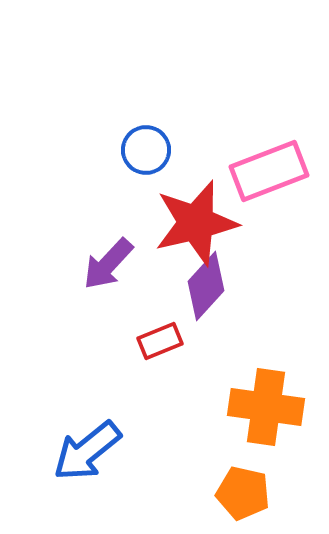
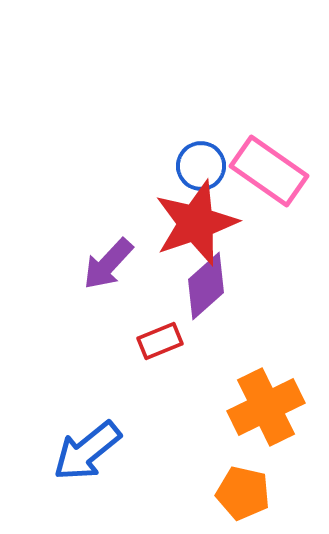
blue circle: moved 55 px right, 16 px down
pink rectangle: rotated 56 degrees clockwise
red star: rotated 6 degrees counterclockwise
purple diamond: rotated 6 degrees clockwise
orange cross: rotated 34 degrees counterclockwise
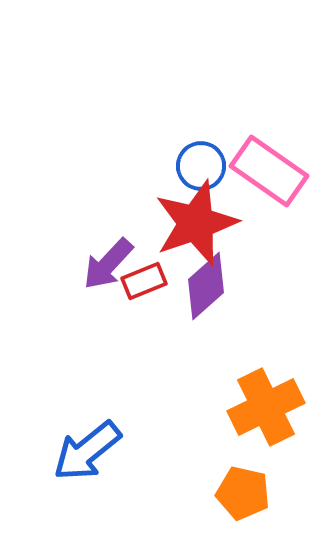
red rectangle: moved 16 px left, 60 px up
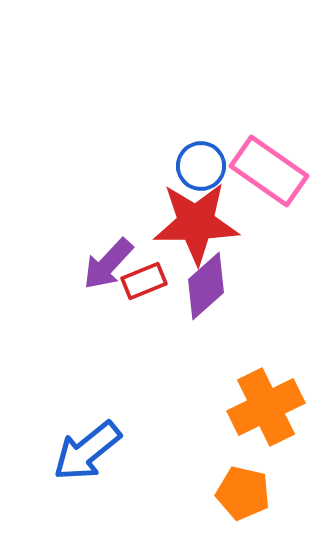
red star: rotated 18 degrees clockwise
